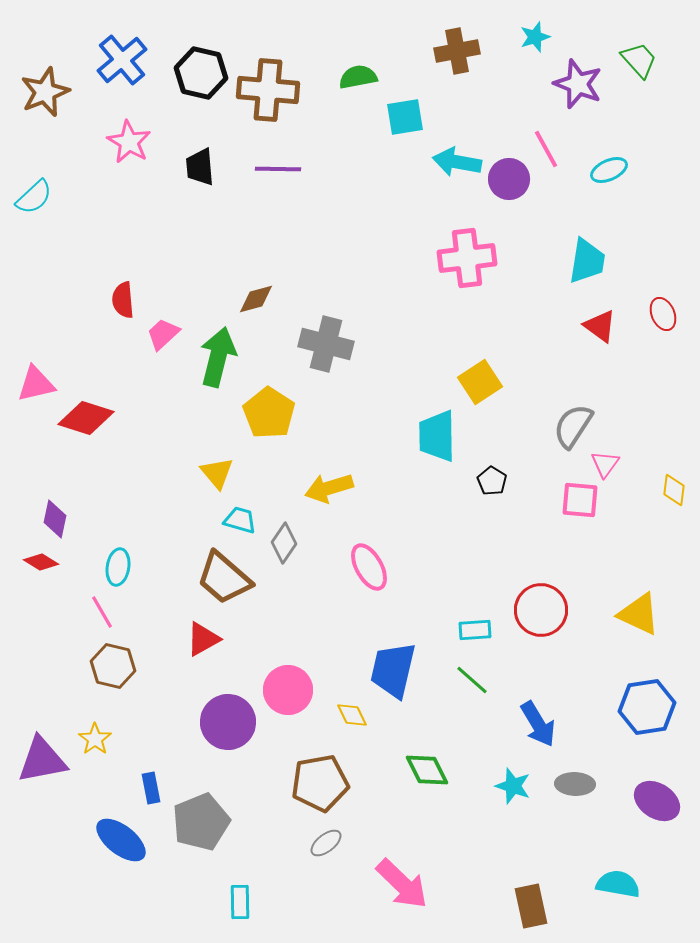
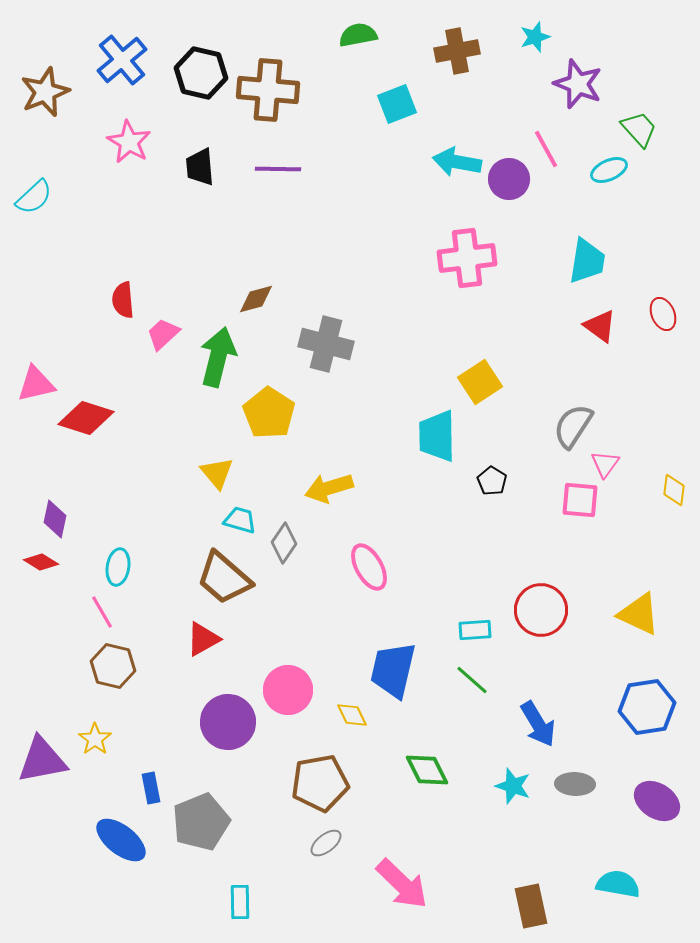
green trapezoid at (639, 60): moved 69 px down
green semicircle at (358, 77): moved 42 px up
cyan square at (405, 117): moved 8 px left, 13 px up; rotated 12 degrees counterclockwise
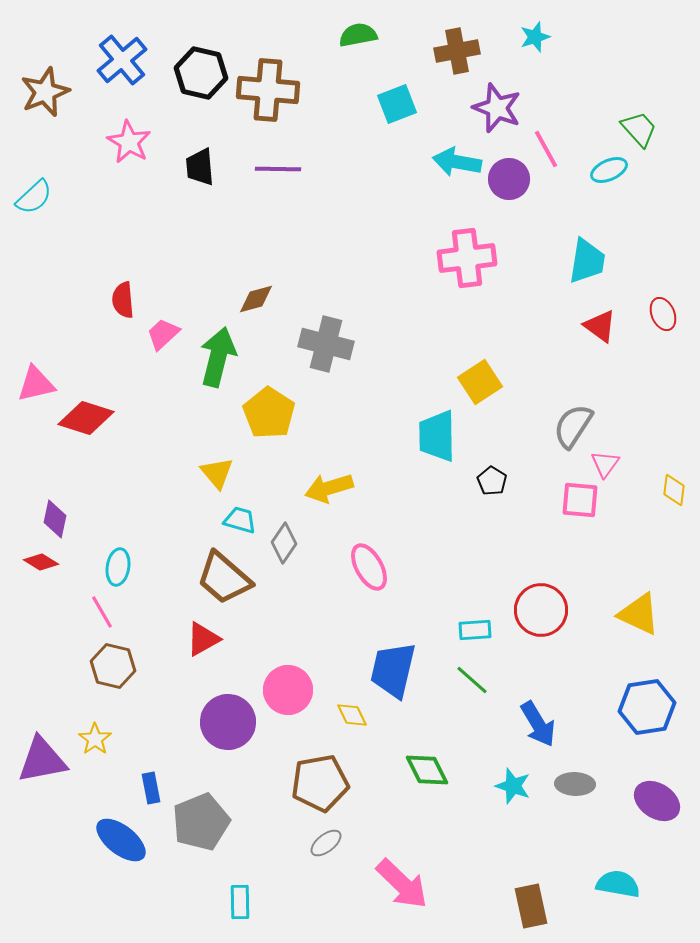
purple star at (578, 84): moved 81 px left, 24 px down
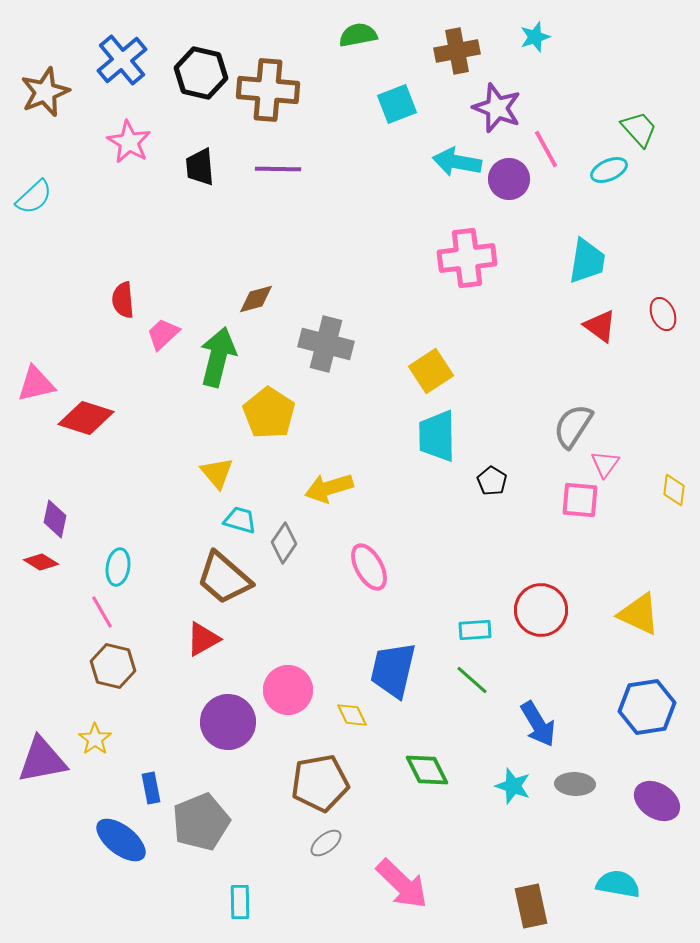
yellow square at (480, 382): moved 49 px left, 11 px up
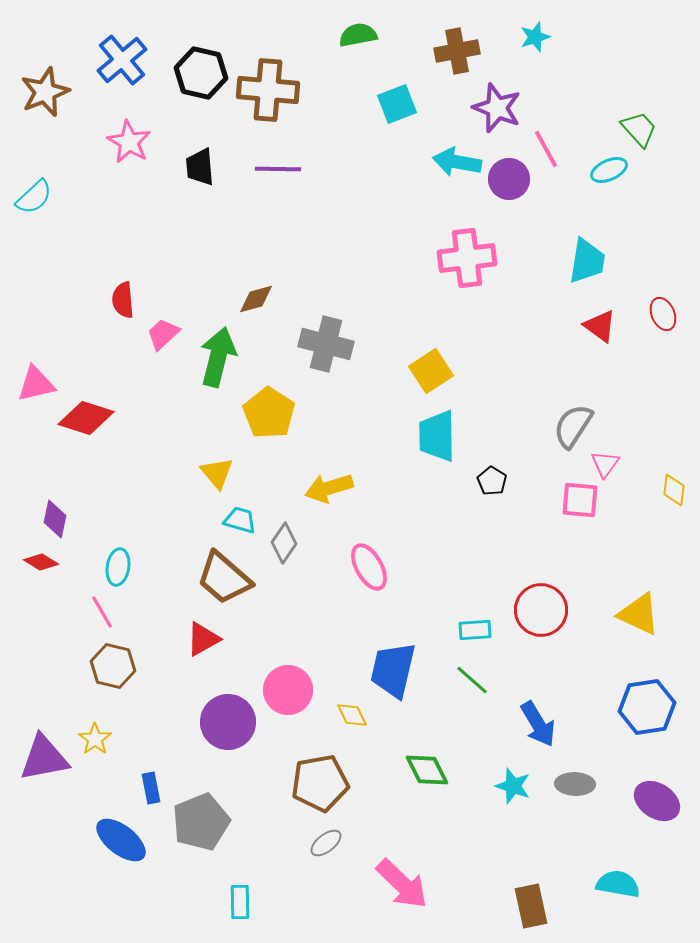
purple triangle at (42, 760): moved 2 px right, 2 px up
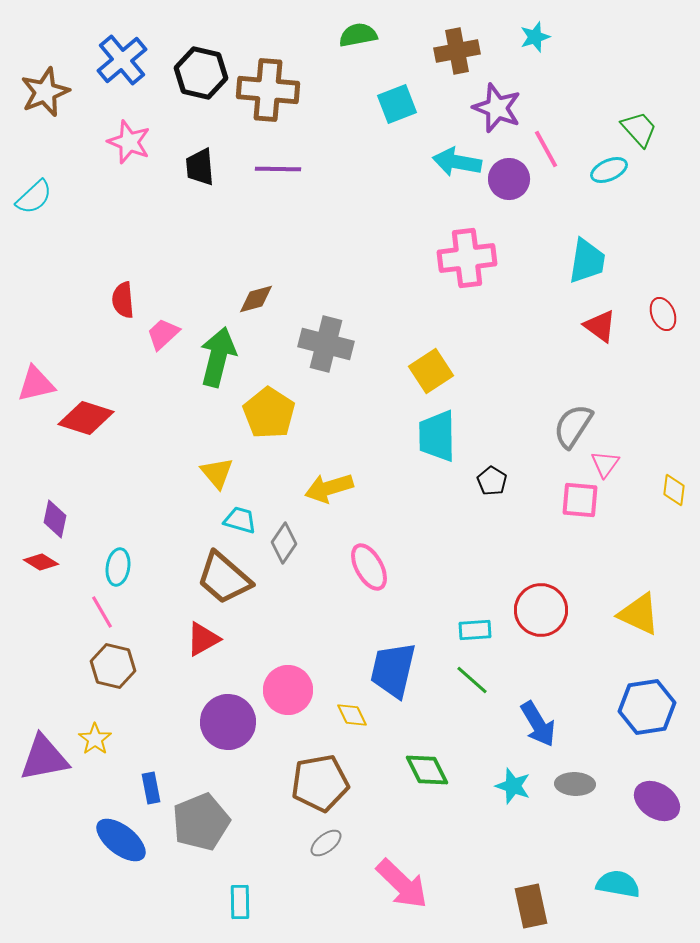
pink star at (129, 142): rotated 9 degrees counterclockwise
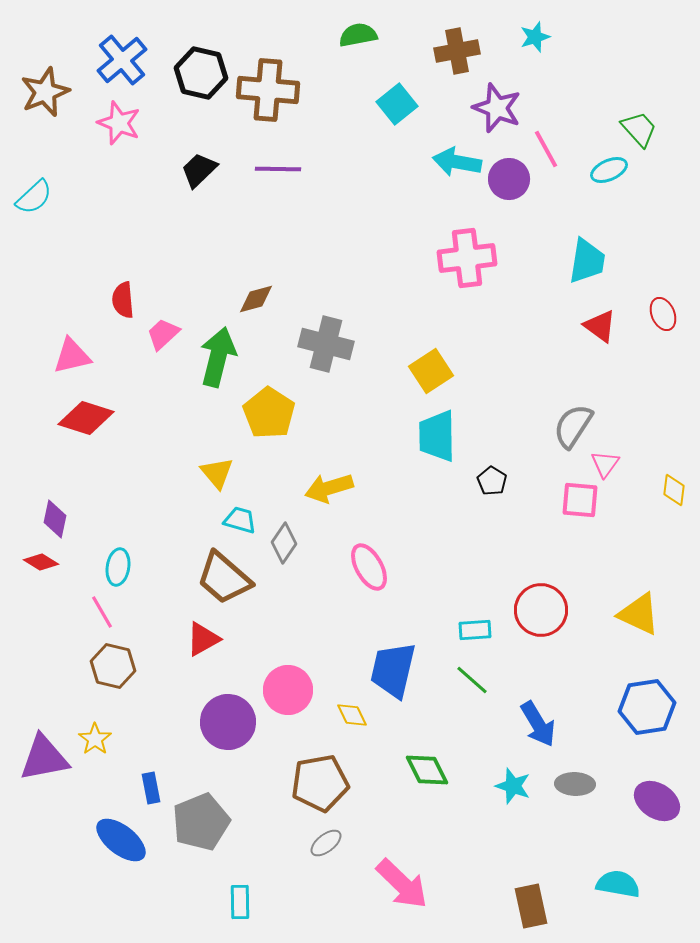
cyan square at (397, 104): rotated 18 degrees counterclockwise
pink star at (129, 142): moved 10 px left, 19 px up
black trapezoid at (200, 167): moved 1 px left, 3 px down; rotated 51 degrees clockwise
pink triangle at (36, 384): moved 36 px right, 28 px up
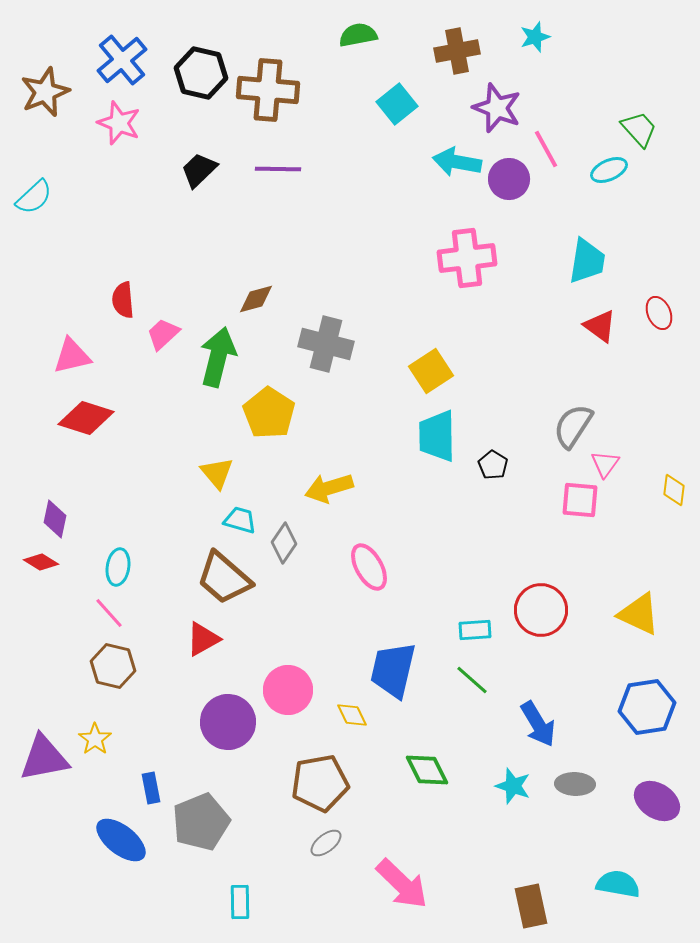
red ellipse at (663, 314): moved 4 px left, 1 px up
black pentagon at (492, 481): moved 1 px right, 16 px up
pink line at (102, 612): moved 7 px right, 1 px down; rotated 12 degrees counterclockwise
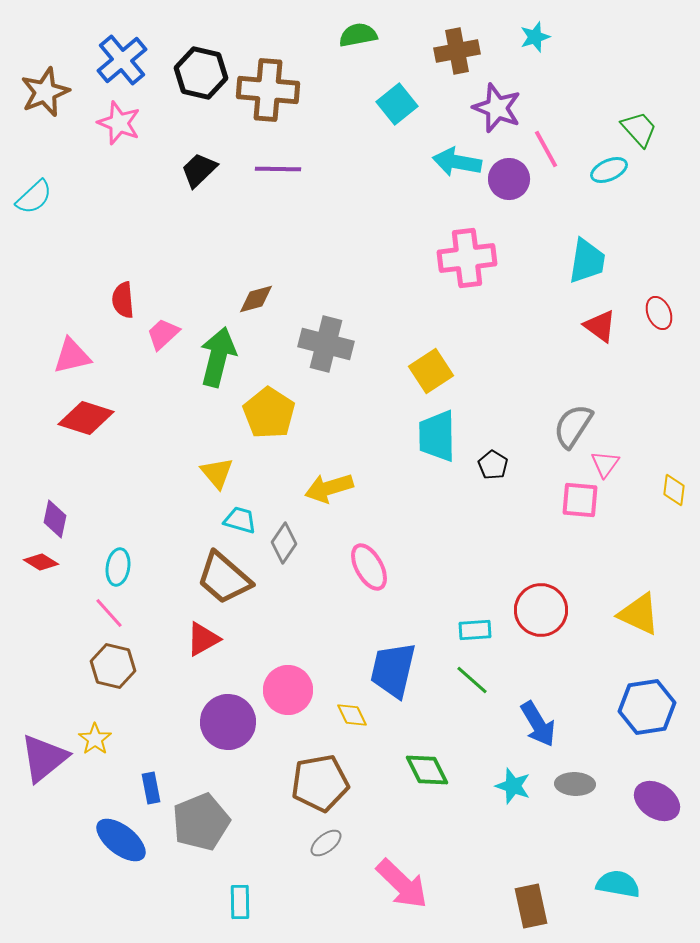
purple triangle at (44, 758): rotated 28 degrees counterclockwise
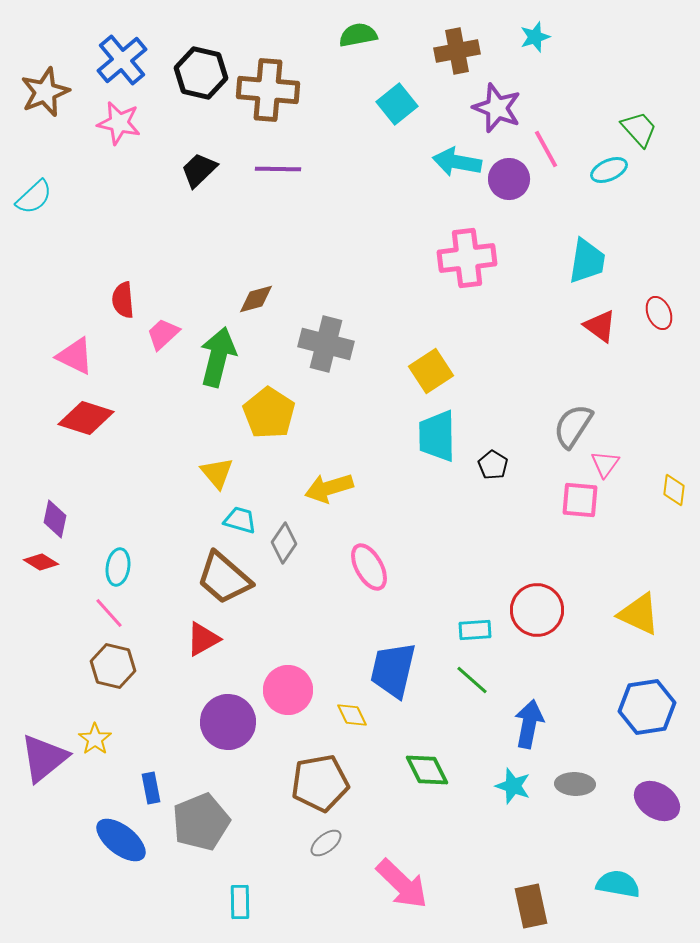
pink star at (119, 123): rotated 9 degrees counterclockwise
pink triangle at (72, 356): moved 3 px right; rotated 39 degrees clockwise
red circle at (541, 610): moved 4 px left
blue arrow at (538, 724): moved 9 px left; rotated 138 degrees counterclockwise
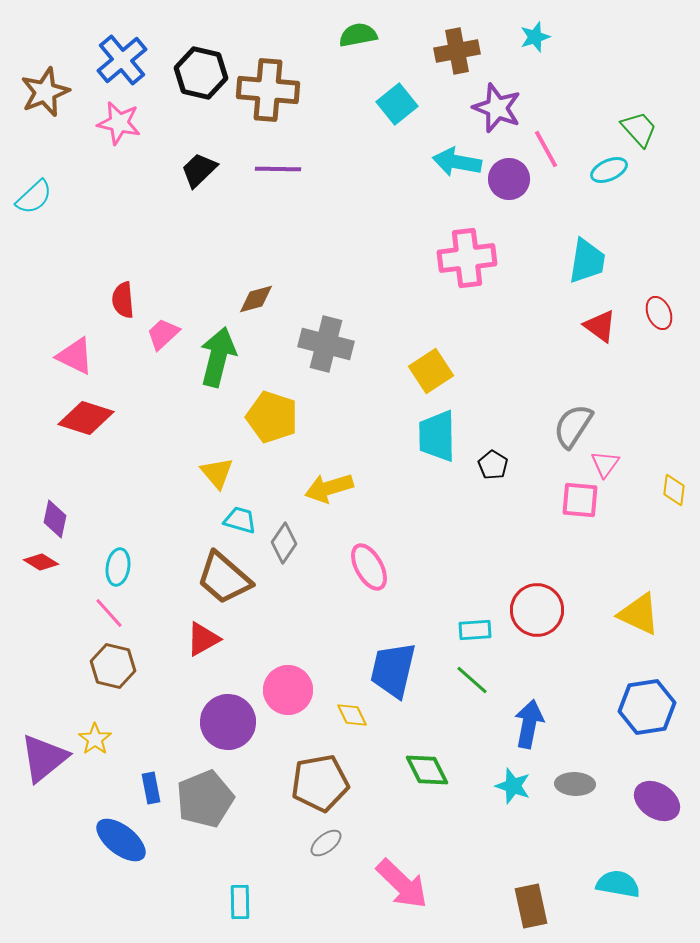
yellow pentagon at (269, 413): moved 3 px right, 4 px down; rotated 15 degrees counterclockwise
gray pentagon at (201, 822): moved 4 px right, 23 px up
